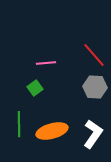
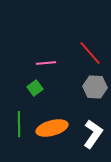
red line: moved 4 px left, 2 px up
orange ellipse: moved 3 px up
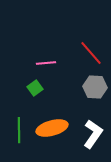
red line: moved 1 px right
green line: moved 6 px down
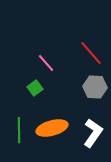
pink line: rotated 54 degrees clockwise
white L-shape: moved 1 px up
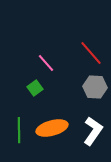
white L-shape: moved 2 px up
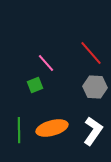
green square: moved 3 px up; rotated 14 degrees clockwise
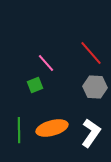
white L-shape: moved 2 px left, 2 px down
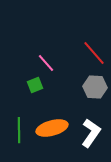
red line: moved 3 px right
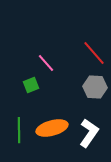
green square: moved 4 px left
white L-shape: moved 2 px left
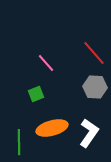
green square: moved 5 px right, 9 px down
green line: moved 12 px down
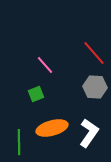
pink line: moved 1 px left, 2 px down
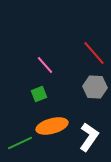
green square: moved 3 px right
orange ellipse: moved 2 px up
white L-shape: moved 4 px down
green line: moved 1 px right, 1 px down; rotated 65 degrees clockwise
